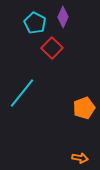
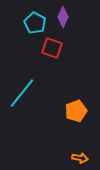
red square: rotated 25 degrees counterclockwise
orange pentagon: moved 8 px left, 3 px down
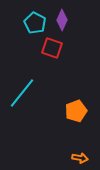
purple diamond: moved 1 px left, 3 px down
